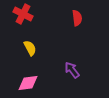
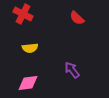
red semicircle: rotated 140 degrees clockwise
yellow semicircle: rotated 112 degrees clockwise
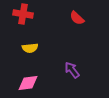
red cross: rotated 18 degrees counterclockwise
